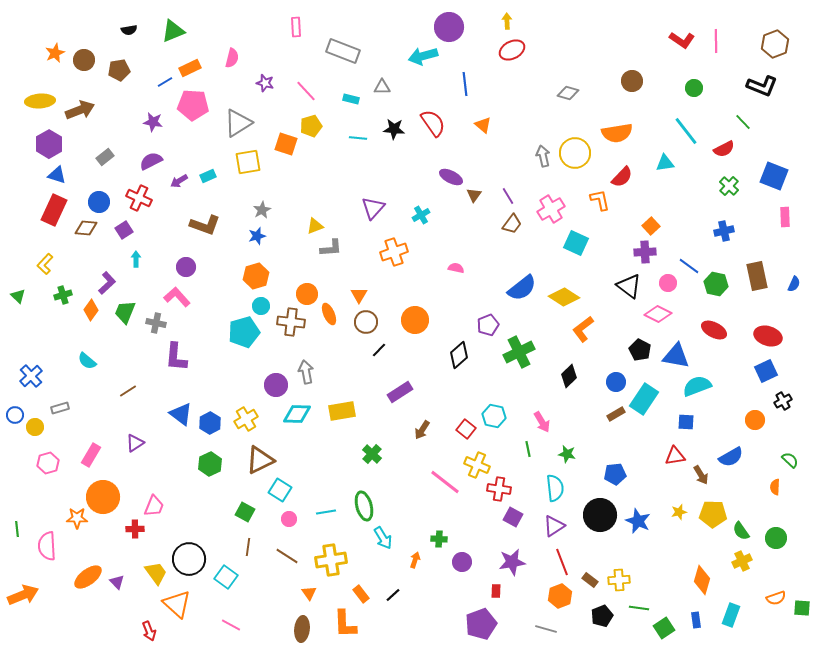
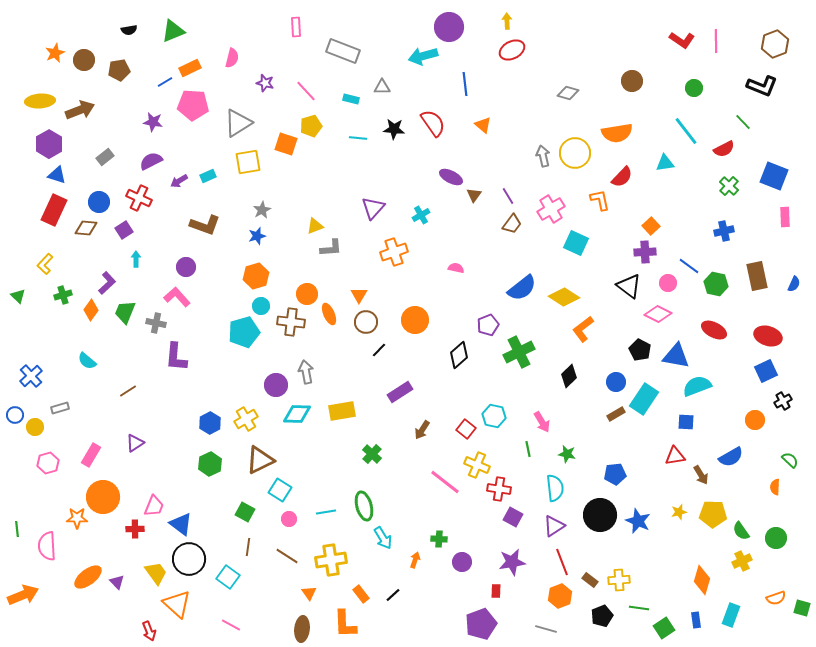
blue triangle at (181, 414): moved 110 px down
cyan square at (226, 577): moved 2 px right
green square at (802, 608): rotated 12 degrees clockwise
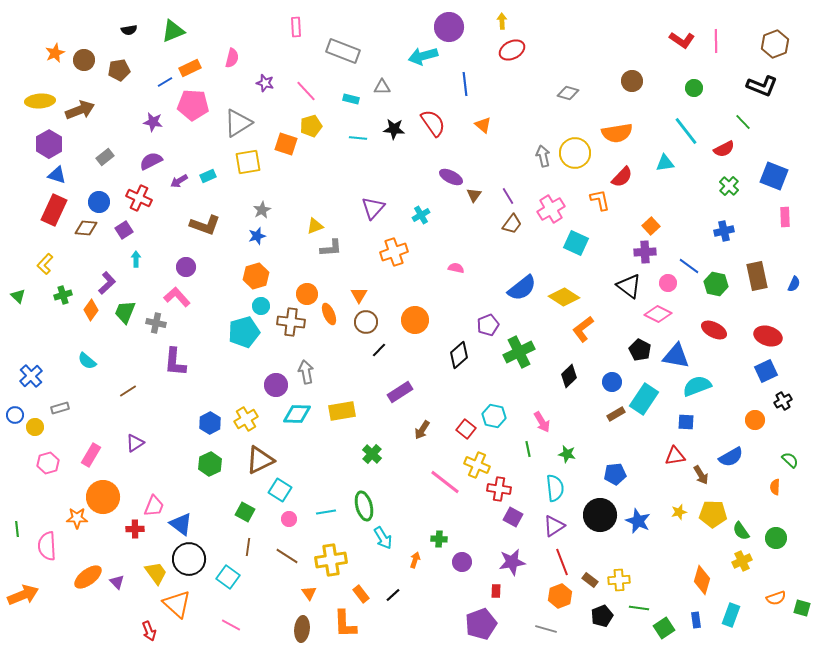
yellow arrow at (507, 21): moved 5 px left
purple L-shape at (176, 357): moved 1 px left, 5 px down
blue circle at (616, 382): moved 4 px left
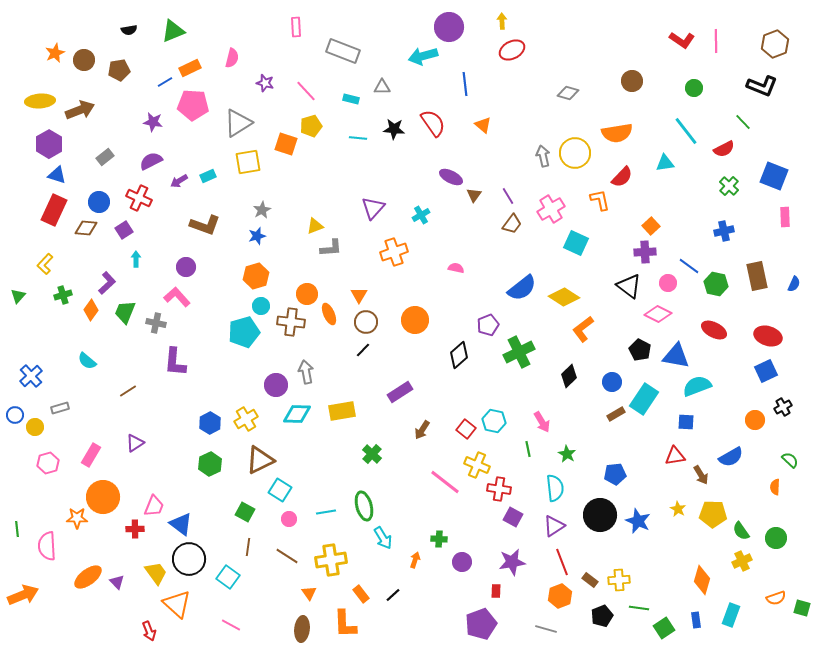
green triangle at (18, 296): rotated 28 degrees clockwise
black line at (379, 350): moved 16 px left
black cross at (783, 401): moved 6 px down
cyan hexagon at (494, 416): moved 5 px down
green star at (567, 454): rotated 18 degrees clockwise
yellow star at (679, 512): moved 1 px left, 3 px up; rotated 28 degrees counterclockwise
